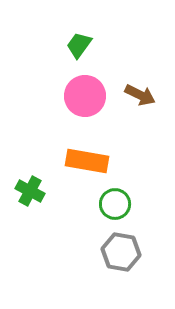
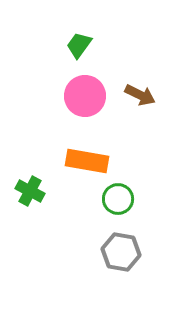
green circle: moved 3 px right, 5 px up
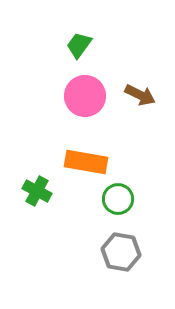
orange rectangle: moved 1 px left, 1 px down
green cross: moved 7 px right
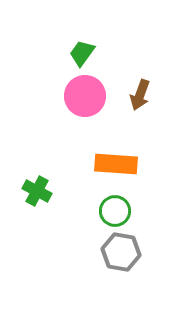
green trapezoid: moved 3 px right, 8 px down
brown arrow: rotated 84 degrees clockwise
orange rectangle: moved 30 px right, 2 px down; rotated 6 degrees counterclockwise
green circle: moved 3 px left, 12 px down
